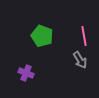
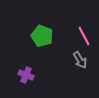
pink line: rotated 18 degrees counterclockwise
purple cross: moved 2 px down
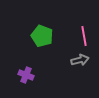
pink line: rotated 18 degrees clockwise
gray arrow: rotated 72 degrees counterclockwise
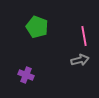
green pentagon: moved 5 px left, 9 px up
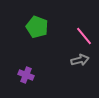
pink line: rotated 30 degrees counterclockwise
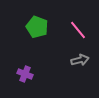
pink line: moved 6 px left, 6 px up
purple cross: moved 1 px left, 1 px up
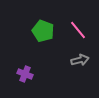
green pentagon: moved 6 px right, 4 px down
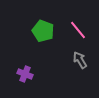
gray arrow: rotated 108 degrees counterclockwise
